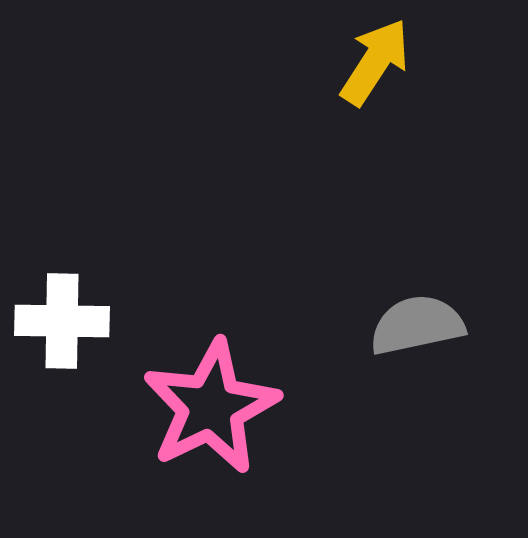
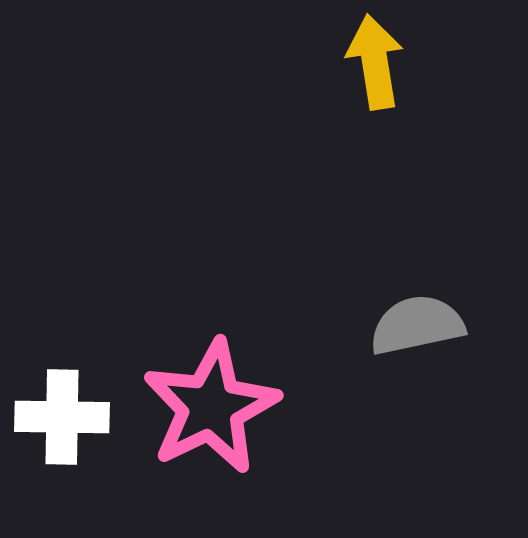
yellow arrow: rotated 42 degrees counterclockwise
white cross: moved 96 px down
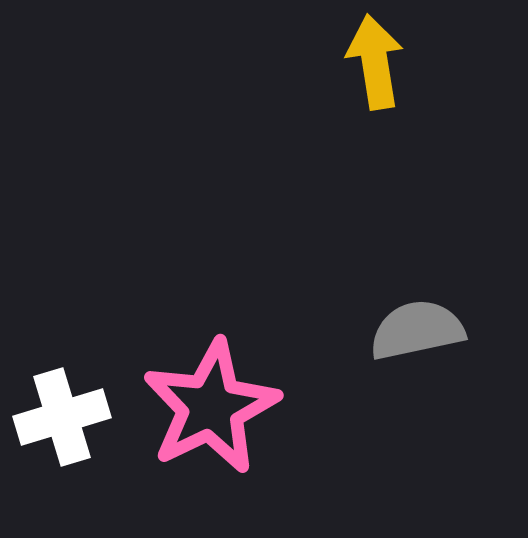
gray semicircle: moved 5 px down
white cross: rotated 18 degrees counterclockwise
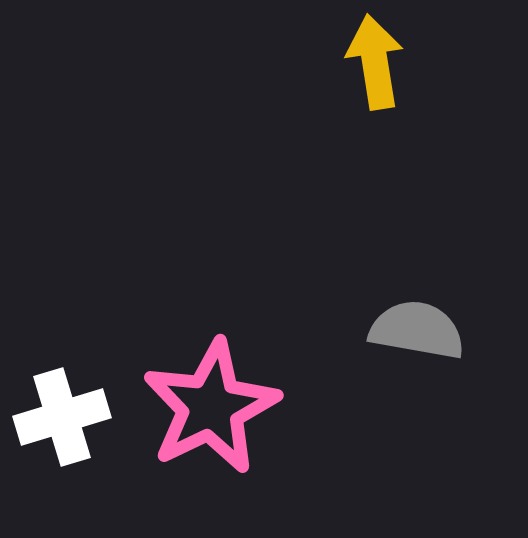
gray semicircle: rotated 22 degrees clockwise
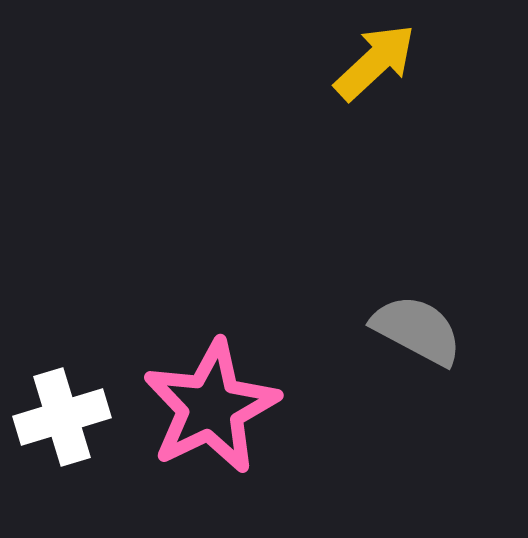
yellow arrow: rotated 56 degrees clockwise
gray semicircle: rotated 18 degrees clockwise
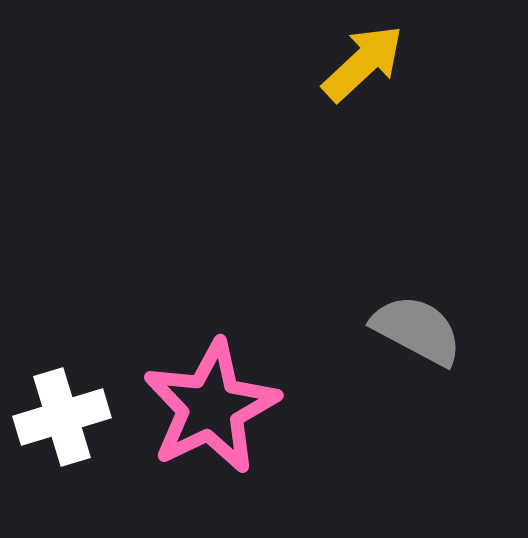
yellow arrow: moved 12 px left, 1 px down
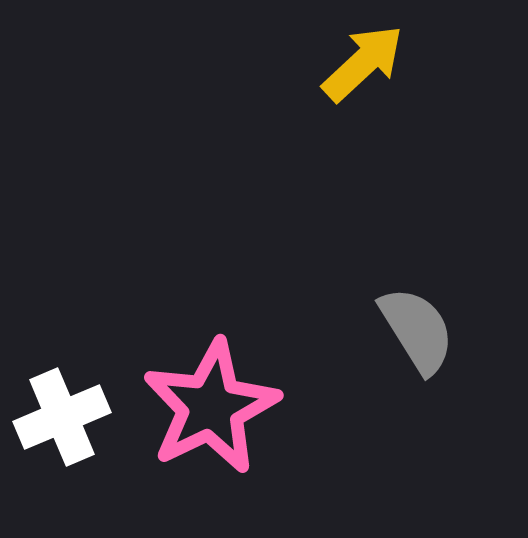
gray semicircle: rotated 30 degrees clockwise
white cross: rotated 6 degrees counterclockwise
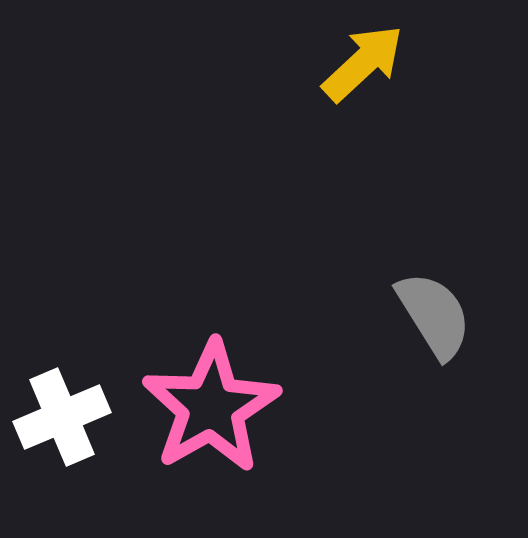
gray semicircle: moved 17 px right, 15 px up
pink star: rotated 4 degrees counterclockwise
